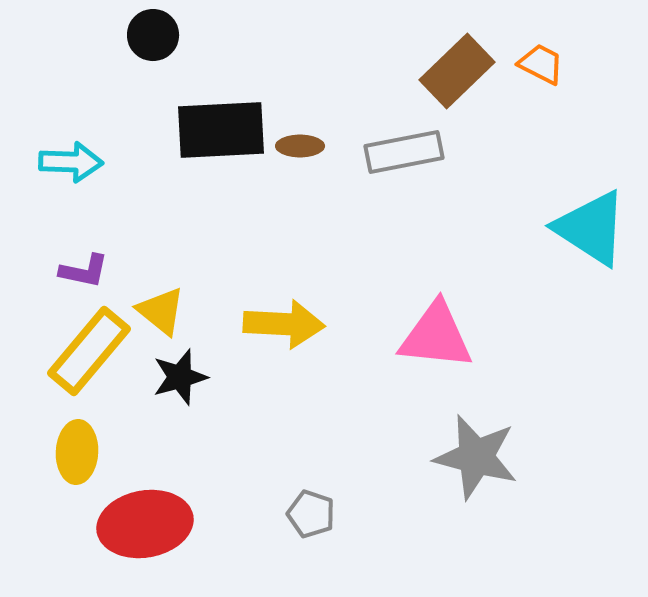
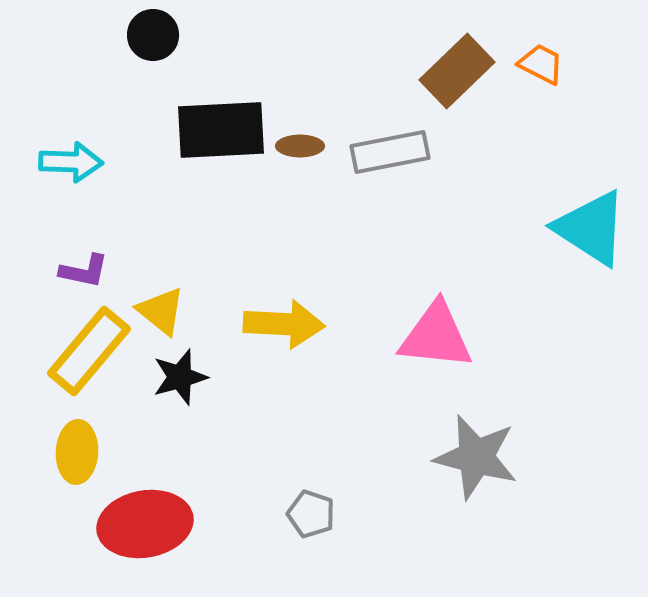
gray rectangle: moved 14 px left
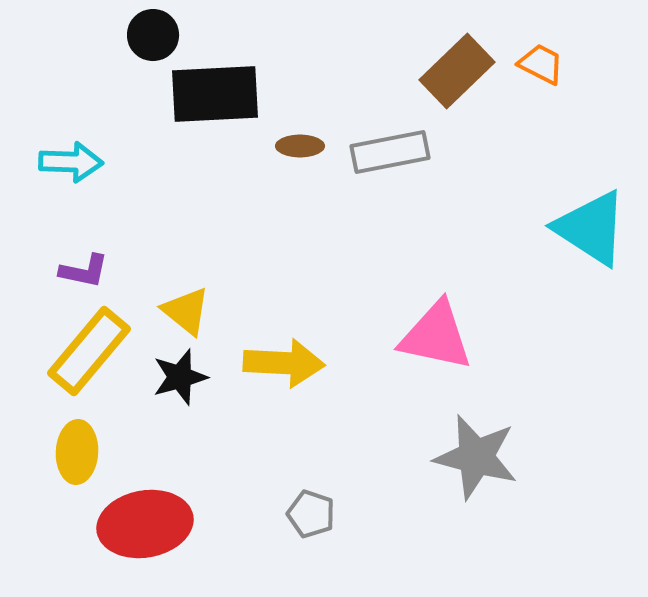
black rectangle: moved 6 px left, 36 px up
yellow triangle: moved 25 px right
yellow arrow: moved 39 px down
pink triangle: rotated 6 degrees clockwise
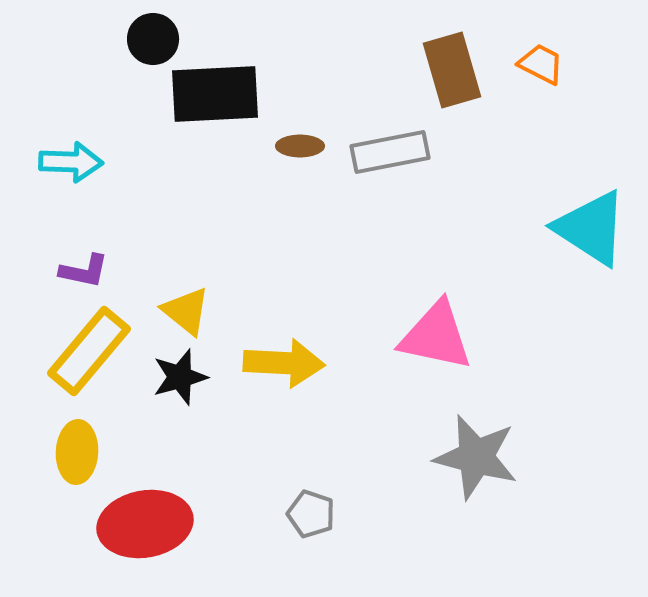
black circle: moved 4 px down
brown rectangle: moved 5 px left, 1 px up; rotated 62 degrees counterclockwise
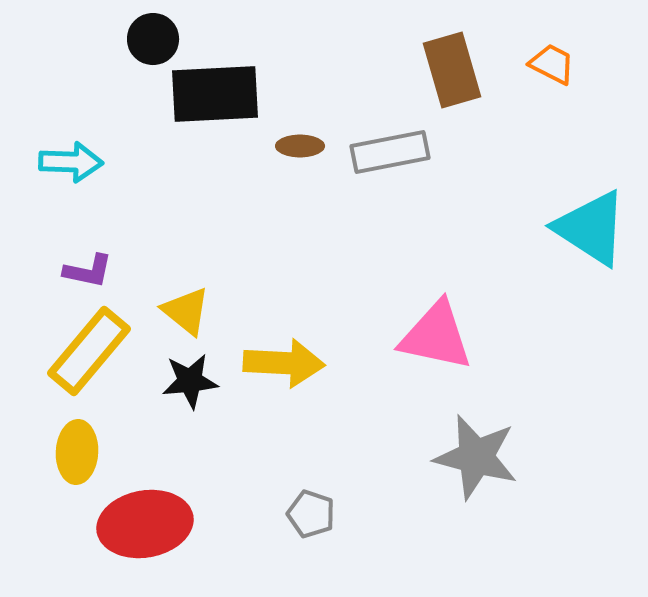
orange trapezoid: moved 11 px right
purple L-shape: moved 4 px right
black star: moved 10 px right, 4 px down; rotated 10 degrees clockwise
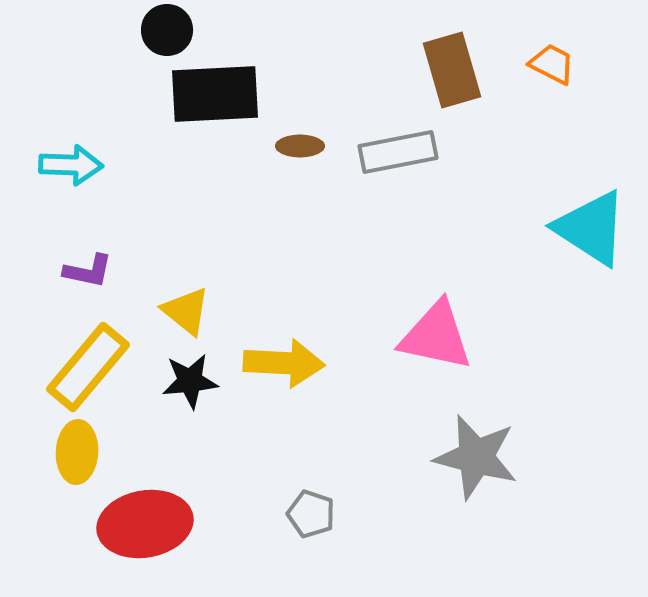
black circle: moved 14 px right, 9 px up
gray rectangle: moved 8 px right
cyan arrow: moved 3 px down
yellow rectangle: moved 1 px left, 16 px down
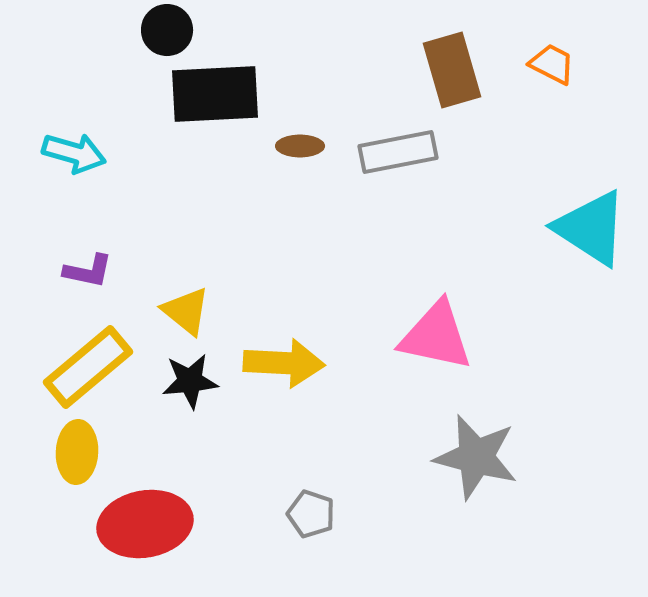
cyan arrow: moved 3 px right, 12 px up; rotated 14 degrees clockwise
yellow rectangle: rotated 10 degrees clockwise
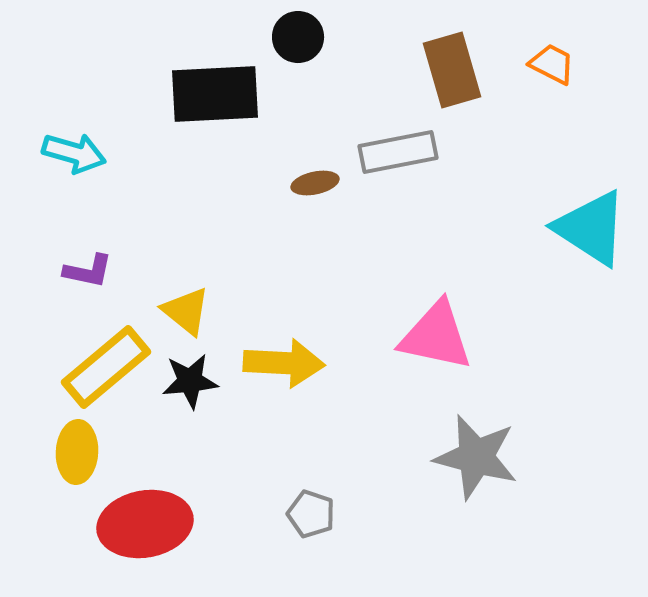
black circle: moved 131 px right, 7 px down
brown ellipse: moved 15 px right, 37 px down; rotated 12 degrees counterclockwise
yellow rectangle: moved 18 px right
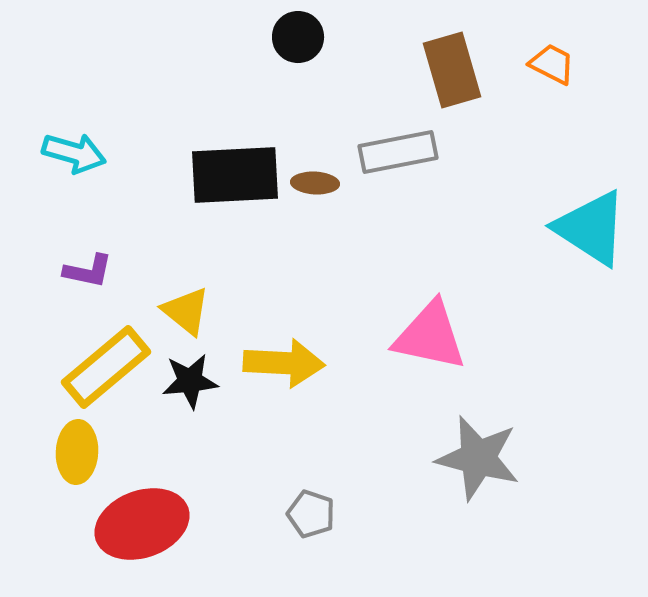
black rectangle: moved 20 px right, 81 px down
brown ellipse: rotated 15 degrees clockwise
pink triangle: moved 6 px left
gray star: moved 2 px right, 1 px down
red ellipse: moved 3 px left; rotated 10 degrees counterclockwise
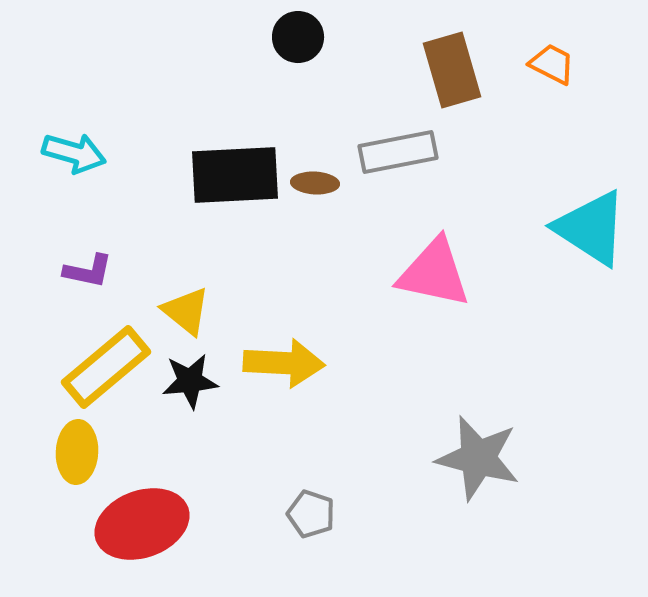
pink triangle: moved 4 px right, 63 px up
